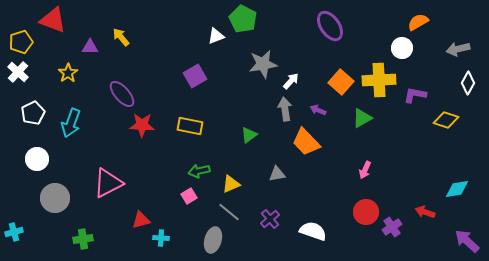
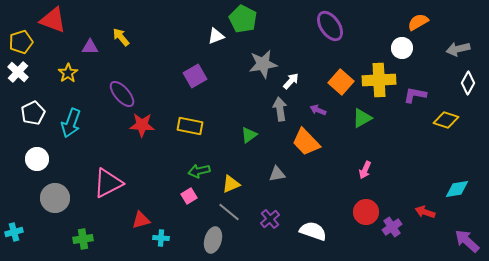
gray arrow at (285, 109): moved 5 px left
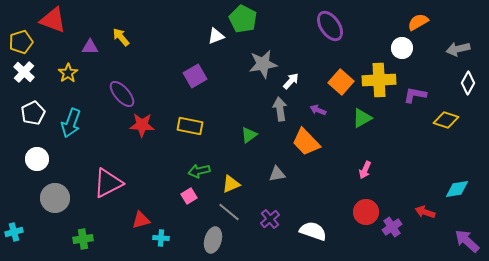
white cross at (18, 72): moved 6 px right
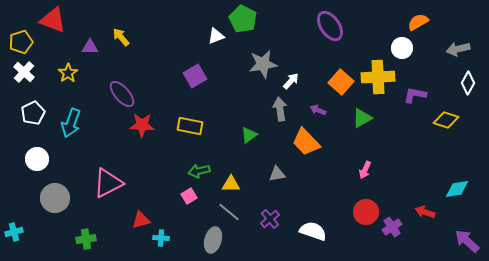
yellow cross at (379, 80): moved 1 px left, 3 px up
yellow triangle at (231, 184): rotated 24 degrees clockwise
green cross at (83, 239): moved 3 px right
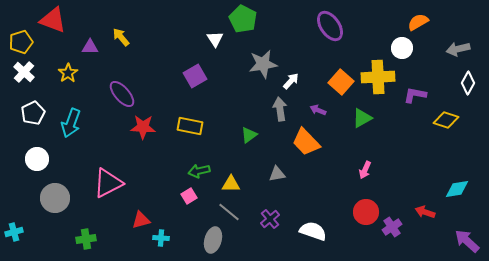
white triangle at (216, 36): moved 1 px left, 3 px down; rotated 42 degrees counterclockwise
red star at (142, 125): moved 1 px right, 2 px down
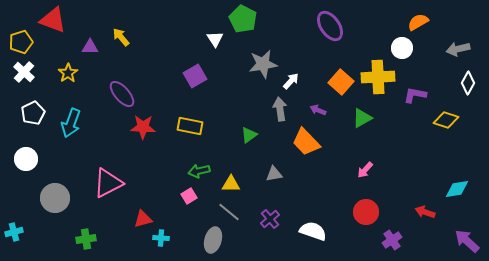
white circle at (37, 159): moved 11 px left
pink arrow at (365, 170): rotated 18 degrees clockwise
gray triangle at (277, 174): moved 3 px left
red triangle at (141, 220): moved 2 px right, 1 px up
purple cross at (392, 227): moved 13 px down
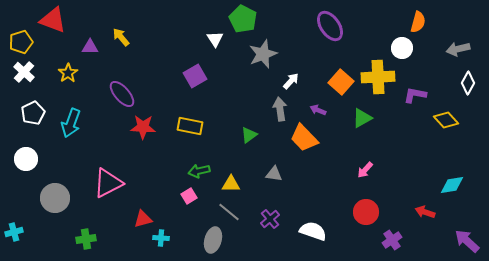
orange semicircle at (418, 22): rotated 135 degrees clockwise
gray star at (263, 64): moved 10 px up; rotated 12 degrees counterclockwise
yellow diamond at (446, 120): rotated 30 degrees clockwise
orange trapezoid at (306, 142): moved 2 px left, 4 px up
gray triangle at (274, 174): rotated 18 degrees clockwise
cyan diamond at (457, 189): moved 5 px left, 4 px up
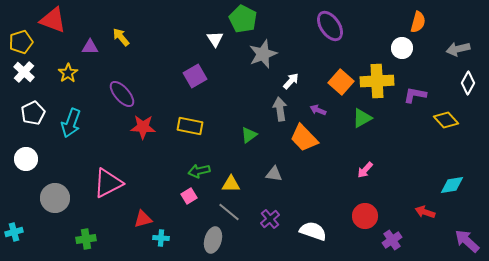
yellow cross at (378, 77): moved 1 px left, 4 px down
red circle at (366, 212): moved 1 px left, 4 px down
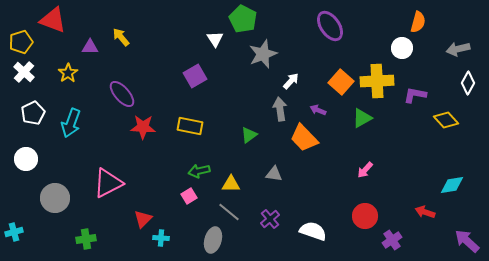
red triangle at (143, 219): rotated 30 degrees counterclockwise
